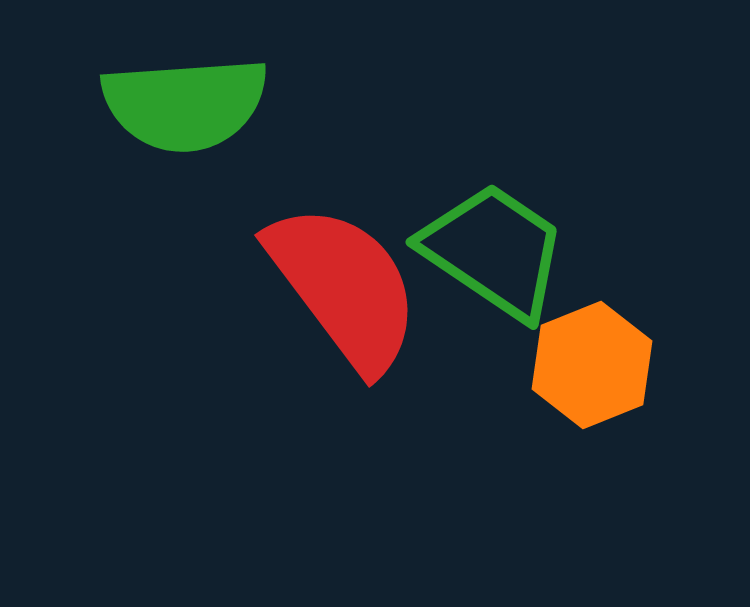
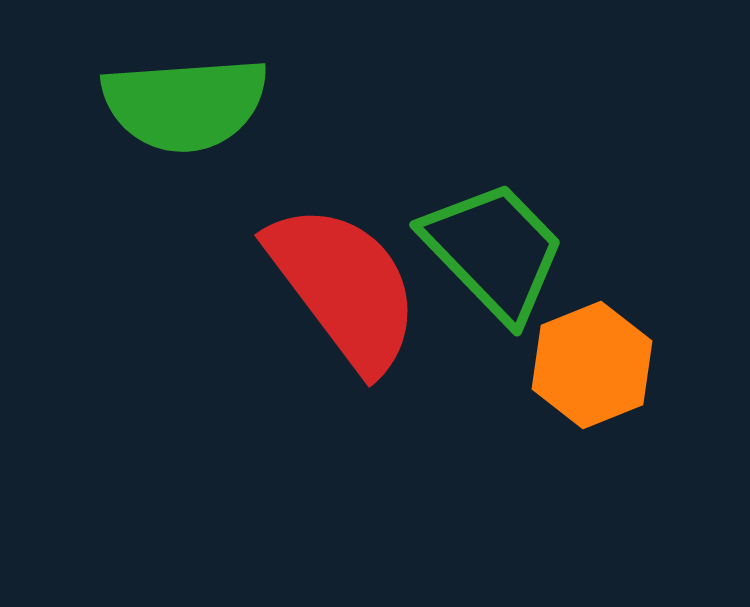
green trapezoid: rotated 12 degrees clockwise
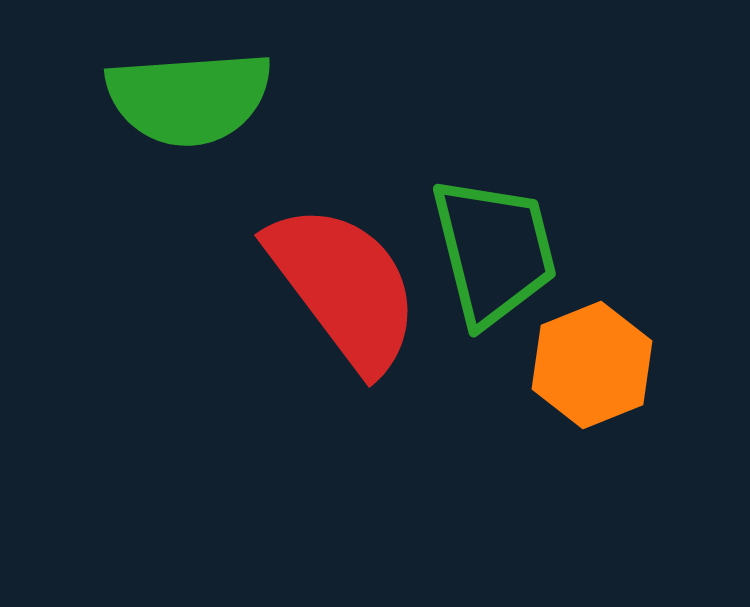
green semicircle: moved 4 px right, 6 px up
green trapezoid: rotated 30 degrees clockwise
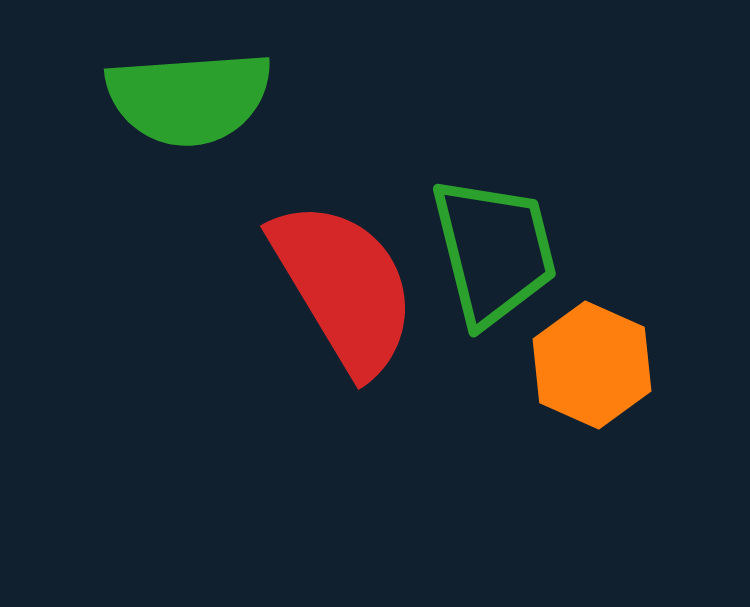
red semicircle: rotated 6 degrees clockwise
orange hexagon: rotated 14 degrees counterclockwise
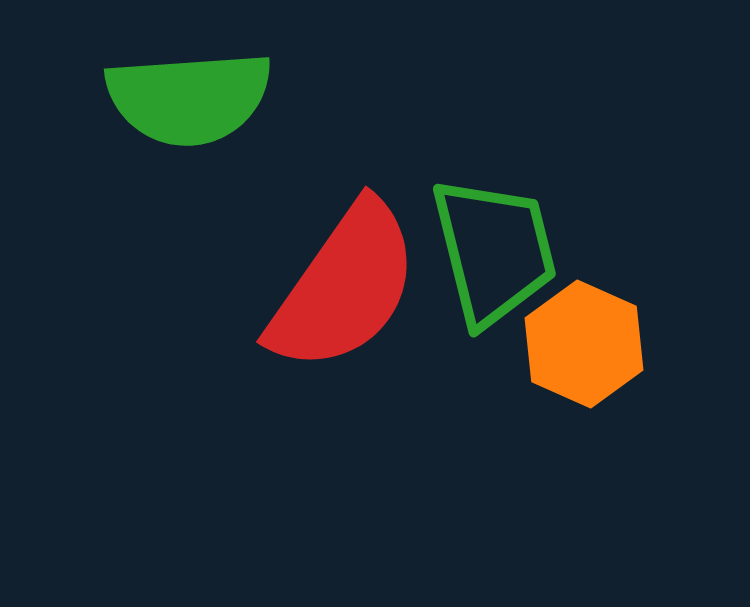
red semicircle: rotated 66 degrees clockwise
orange hexagon: moved 8 px left, 21 px up
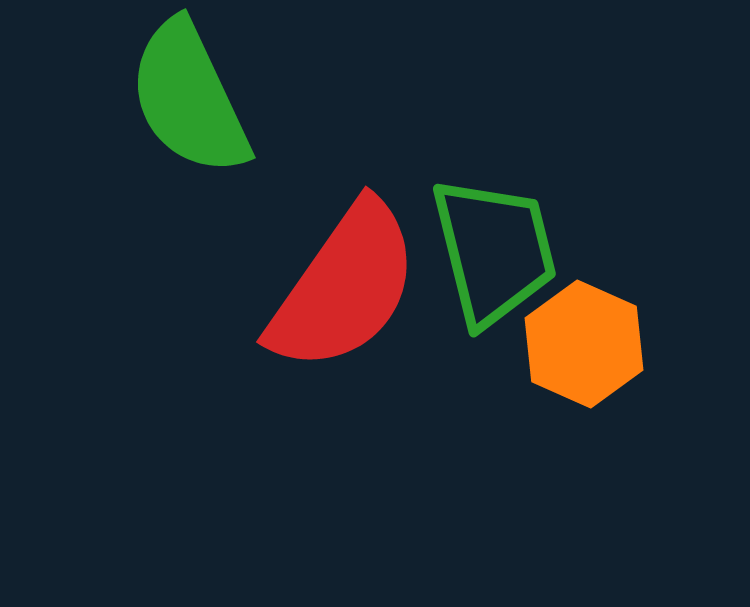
green semicircle: rotated 69 degrees clockwise
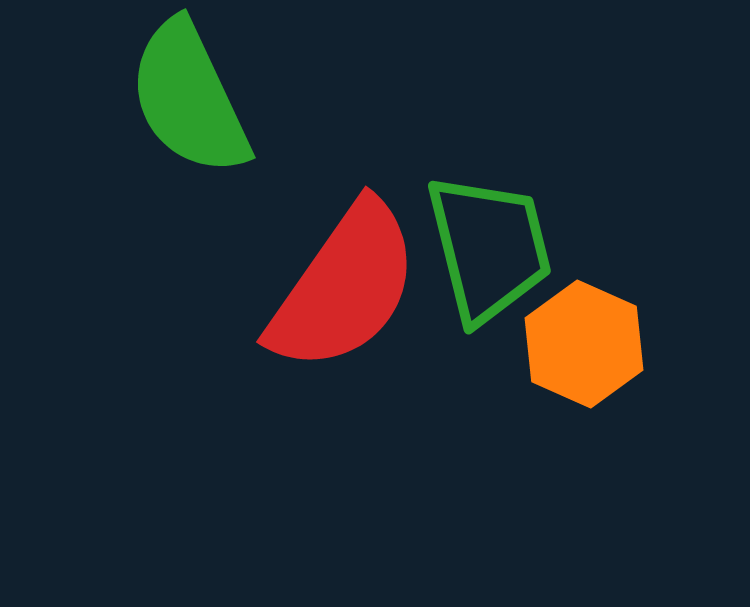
green trapezoid: moved 5 px left, 3 px up
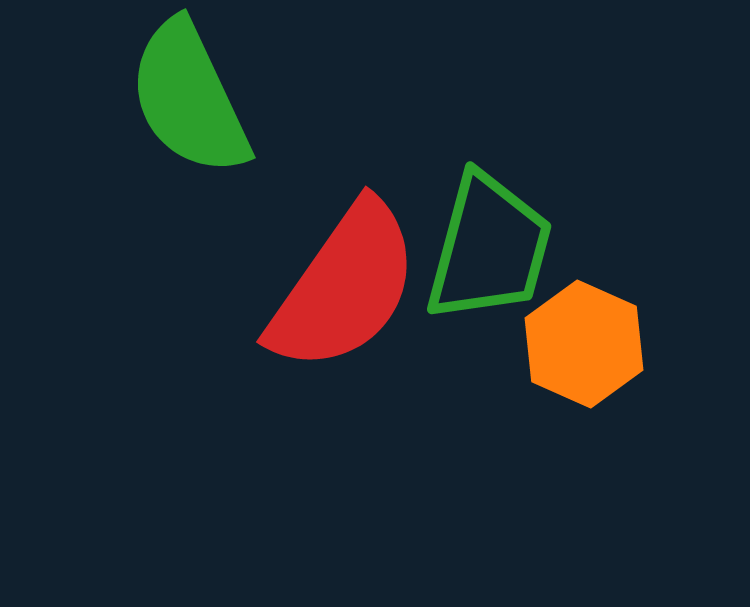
green trapezoid: rotated 29 degrees clockwise
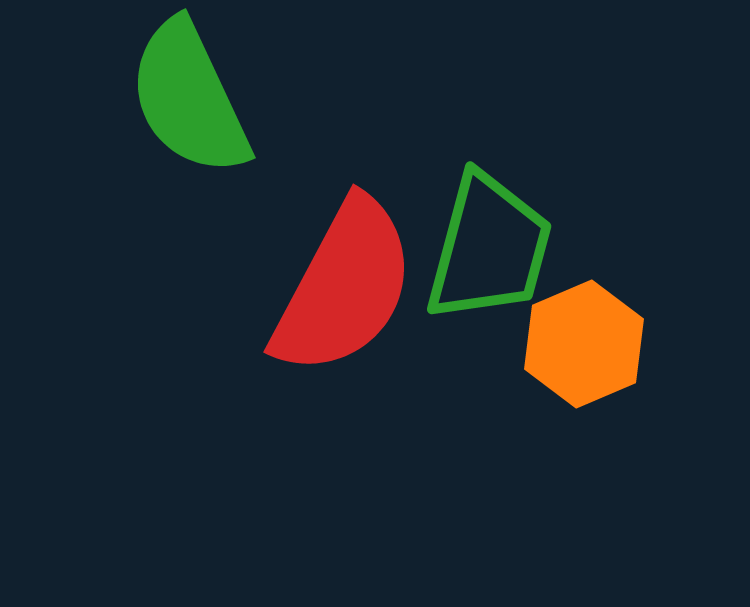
red semicircle: rotated 7 degrees counterclockwise
orange hexagon: rotated 13 degrees clockwise
